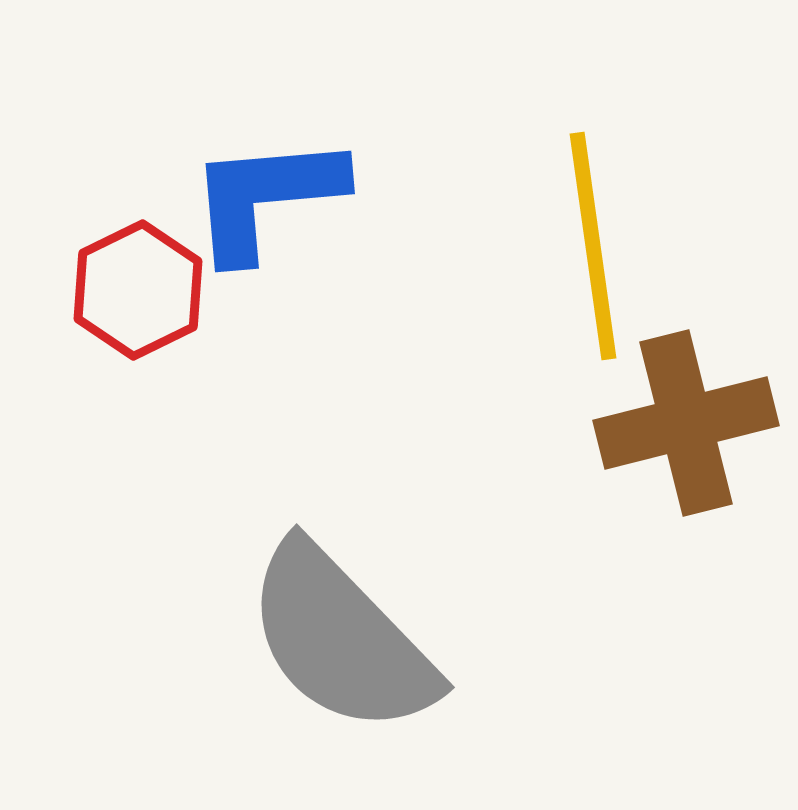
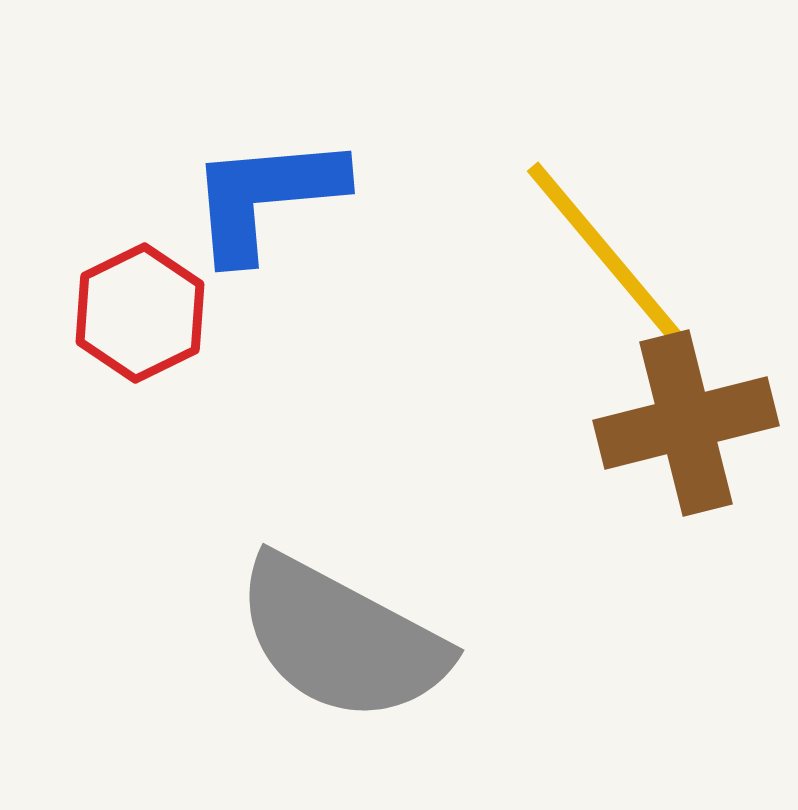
yellow line: moved 13 px right, 8 px down; rotated 32 degrees counterclockwise
red hexagon: moved 2 px right, 23 px down
gray semicircle: rotated 18 degrees counterclockwise
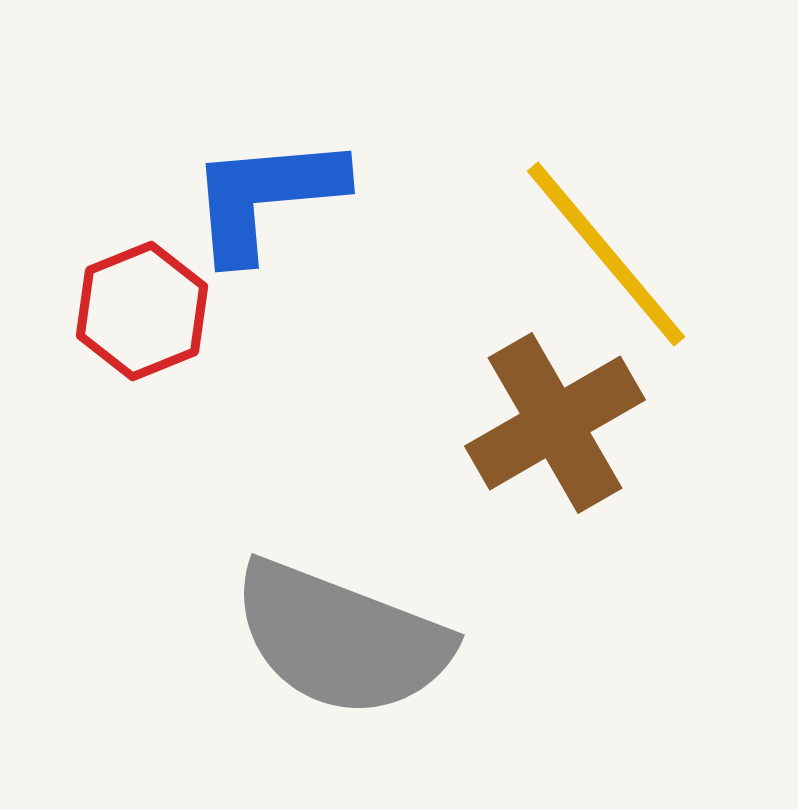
red hexagon: moved 2 px right, 2 px up; rotated 4 degrees clockwise
brown cross: moved 131 px left; rotated 16 degrees counterclockwise
gray semicircle: rotated 7 degrees counterclockwise
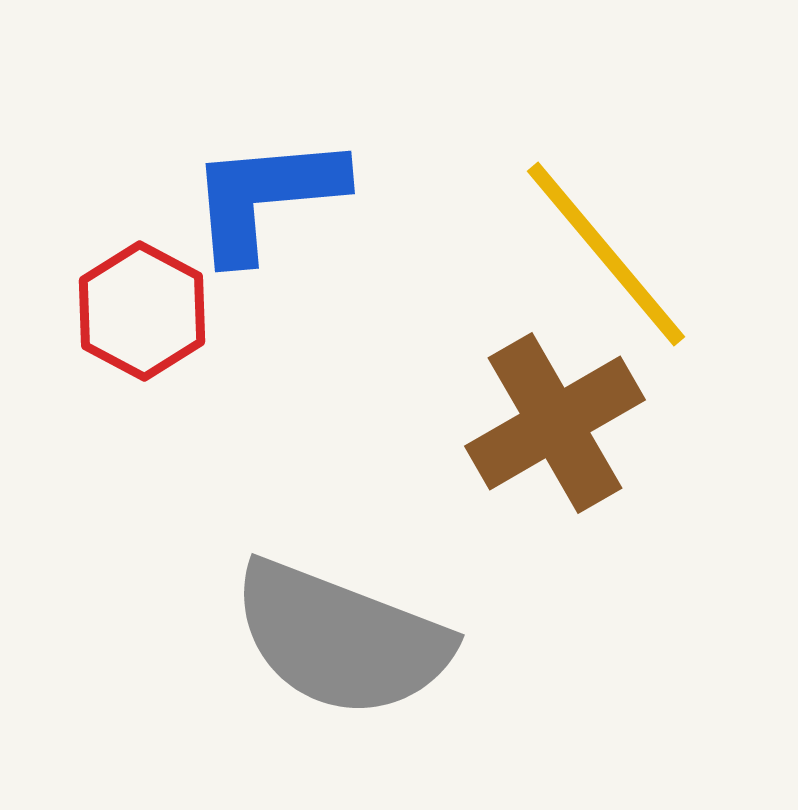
red hexagon: rotated 10 degrees counterclockwise
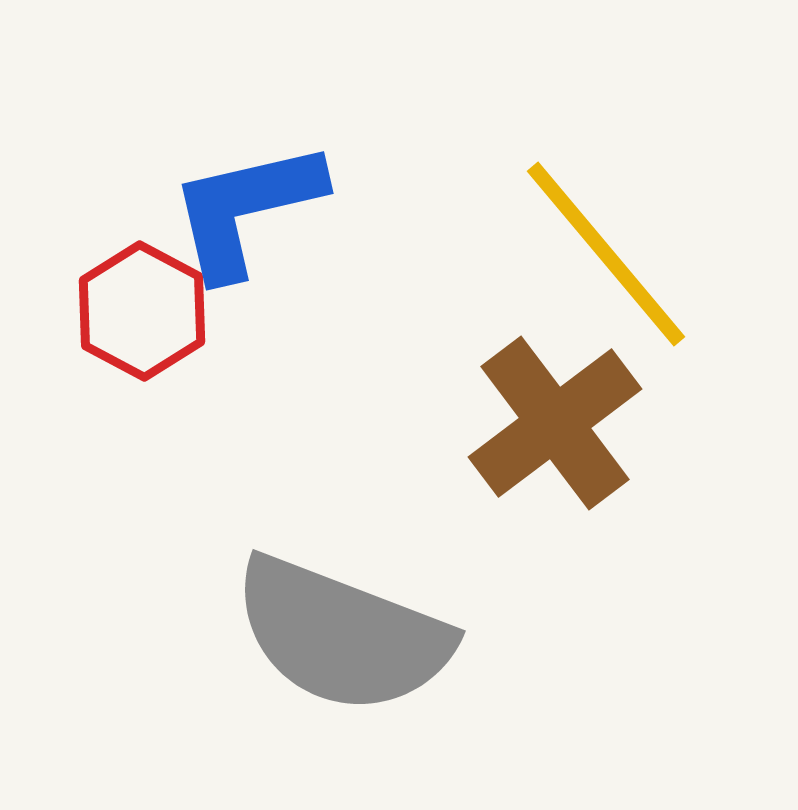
blue L-shape: moved 20 px left, 12 px down; rotated 8 degrees counterclockwise
brown cross: rotated 7 degrees counterclockwise
gray semicircle: moved 1 px right, 4 px up
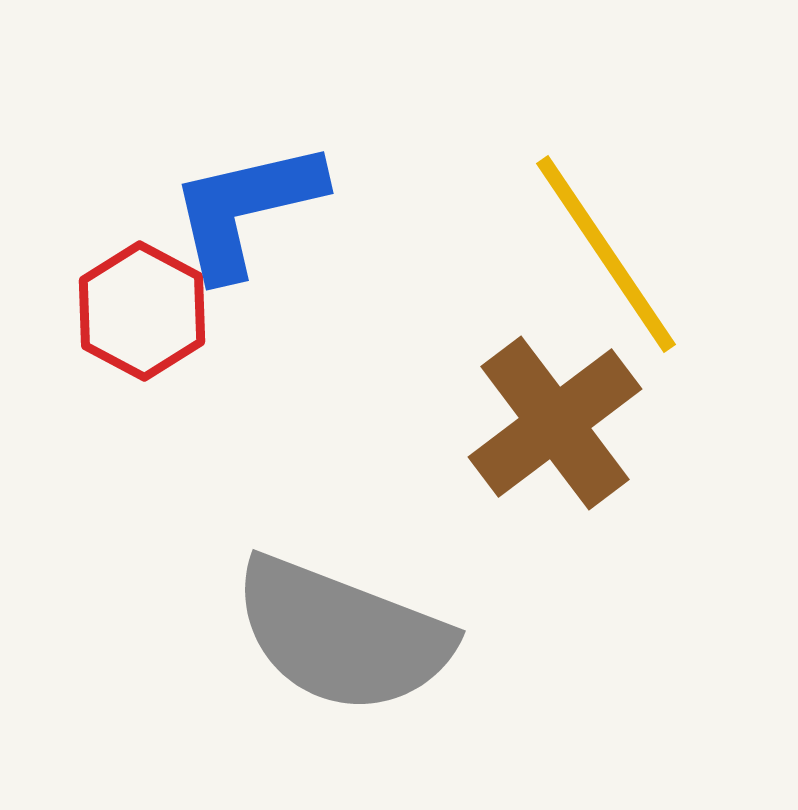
yellow line: rotated 6 degrees clockwise
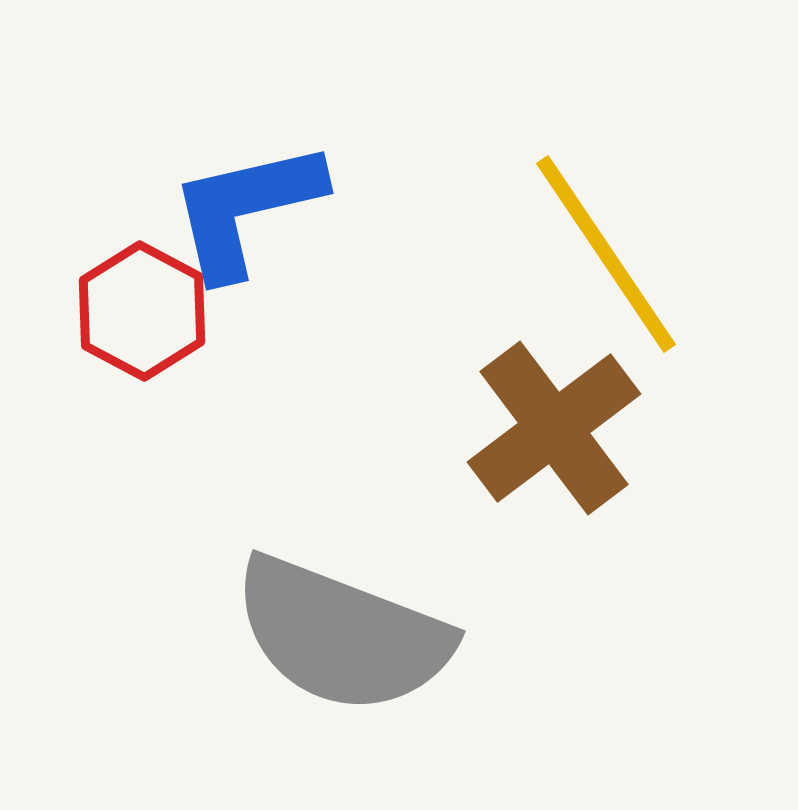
brown cross: moved 1 px left, 5 px down
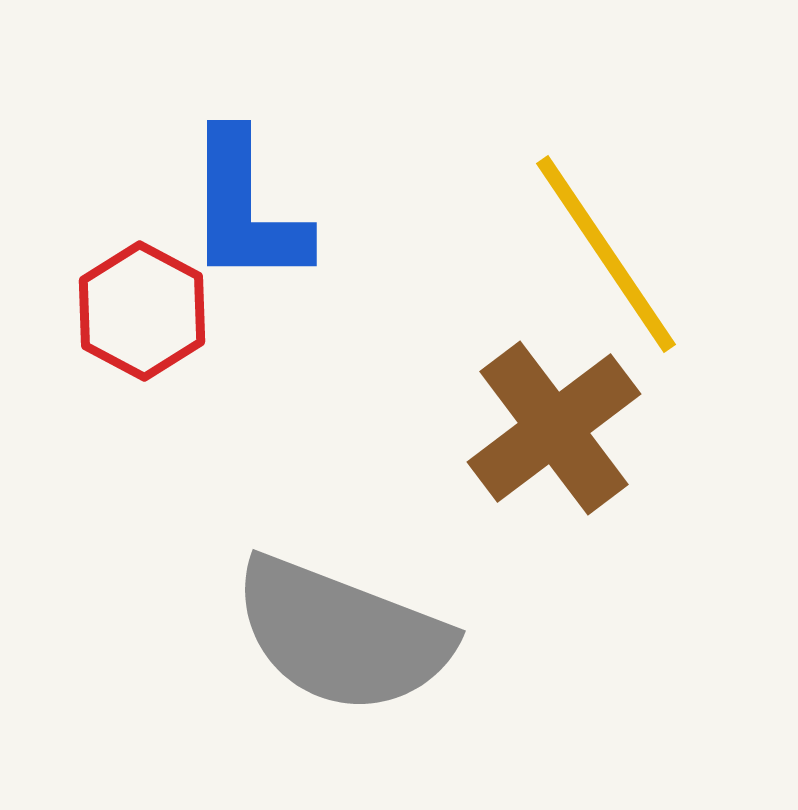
blue L-shape: rotated 77 degrees counterclockwise
